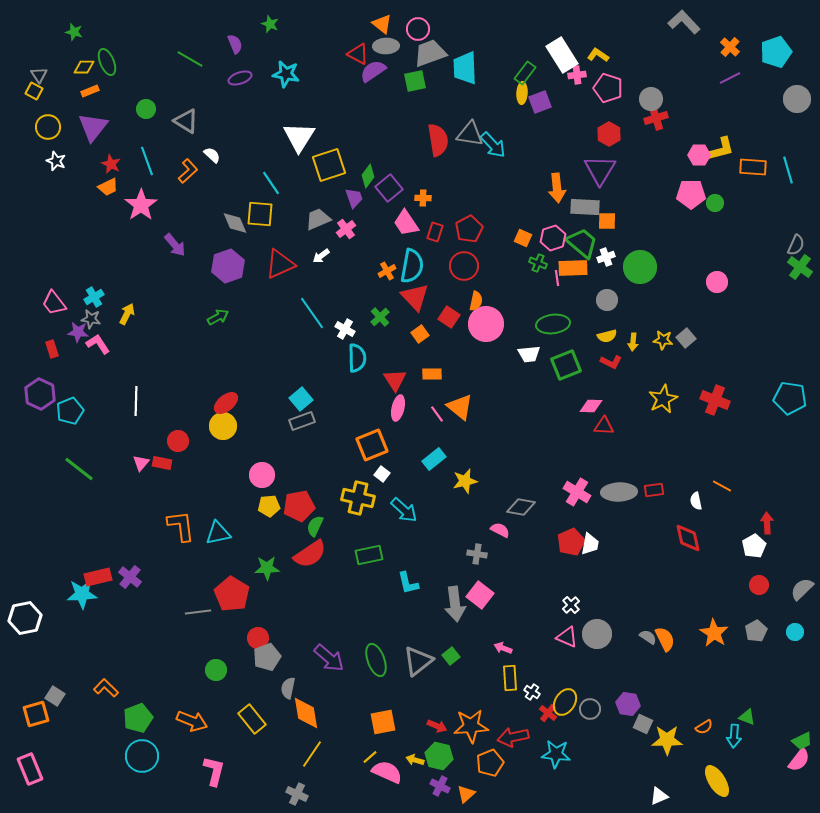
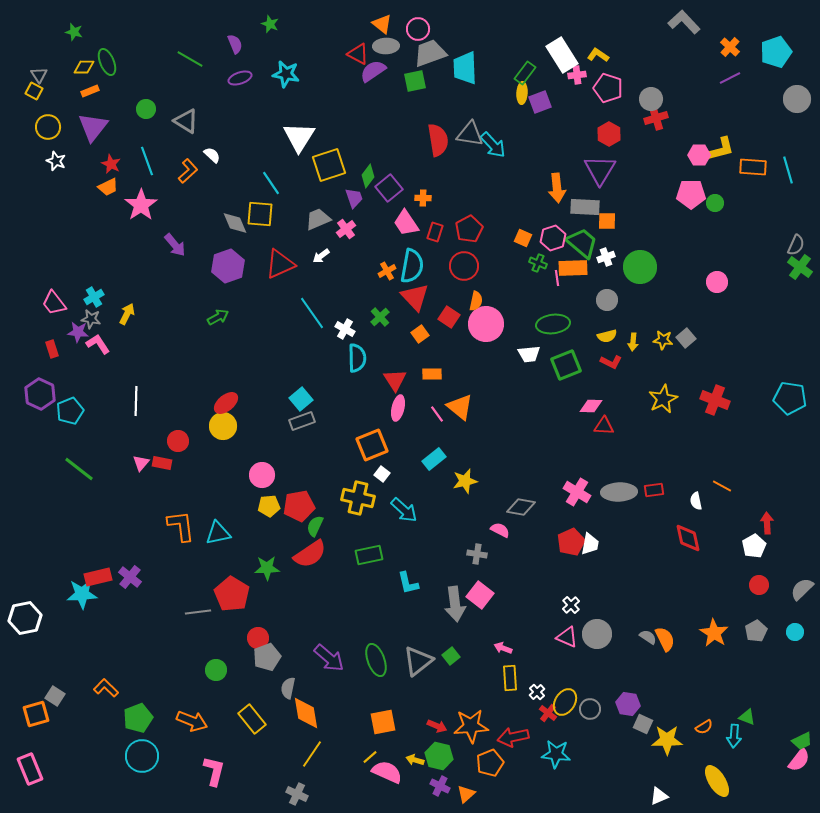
white cross at (532, 692): moved 5 px right; rotated 14 degrees clockwise
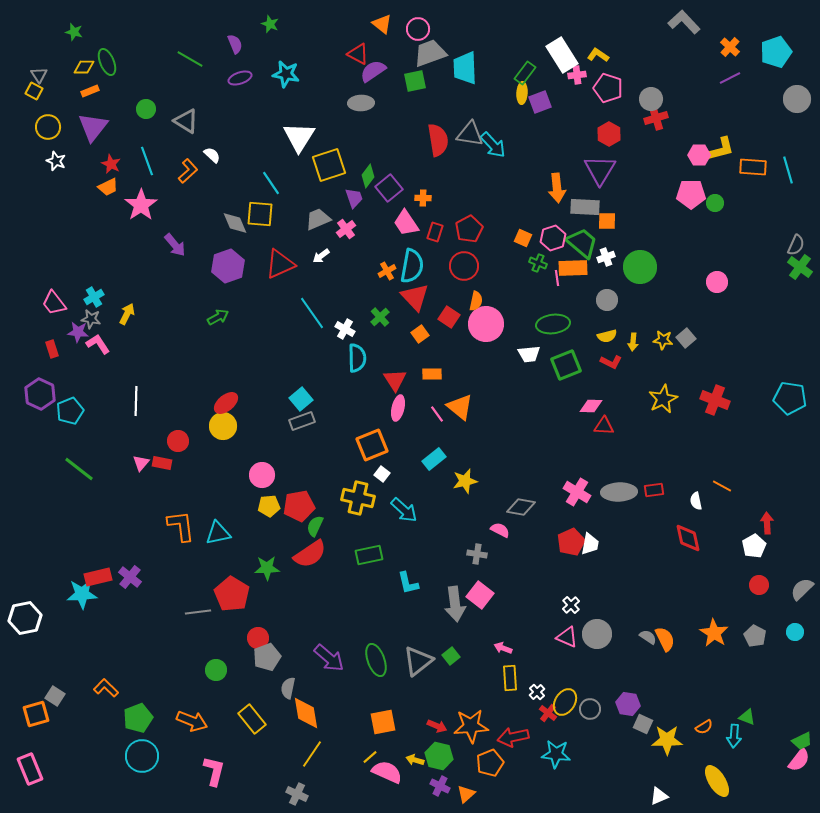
gray ellipse at (386, 46): moved 25 px left, 57 px down
gray pentagon at (756, 631): moved 1 px left, 5 px down; rotated 15 degrees counterclockwise
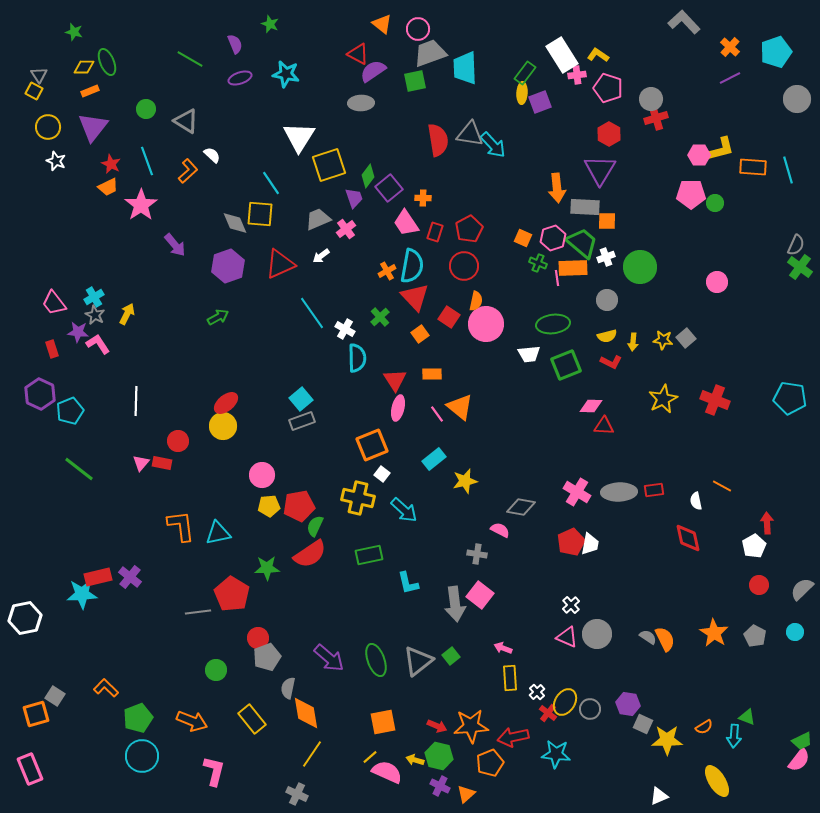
gray star at (91, 319): moved 4 px right, 4 px up; rotated 18 degrees clockwise
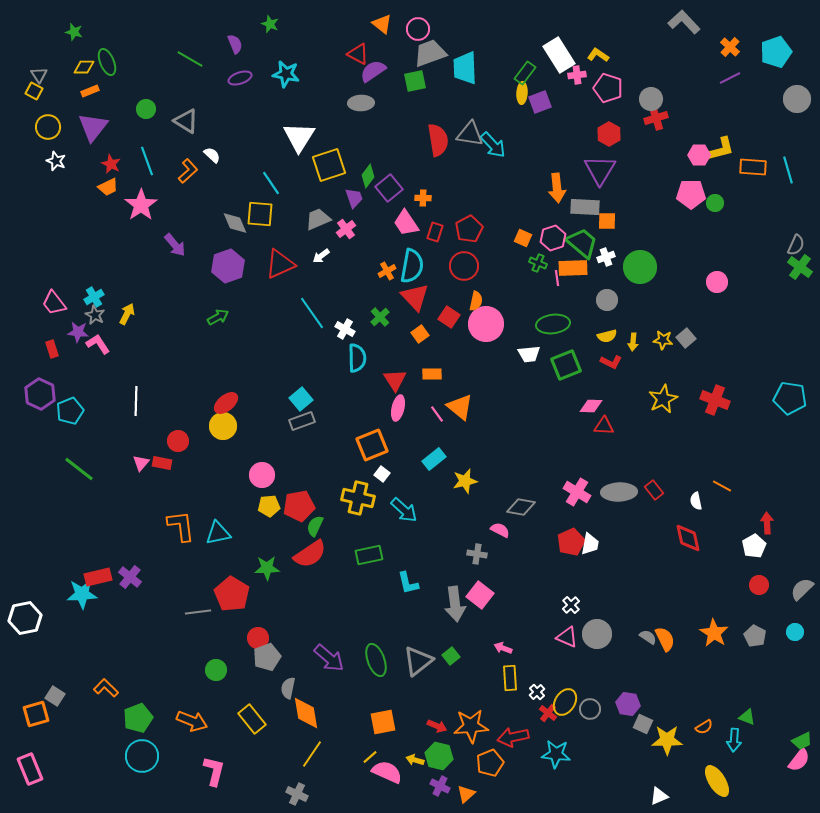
white rectangle at (562, 55): moved 3 px left
red rectangle at (654, 490): rotated 60 degrees clockwise
cyan arrow at (734, 736): moved 4 px down
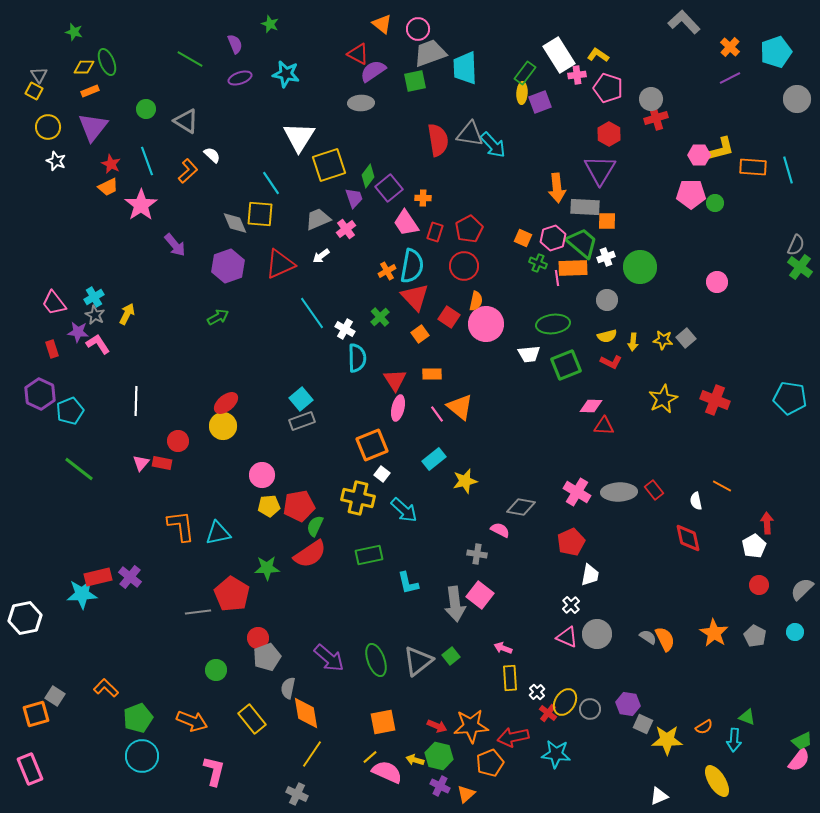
white trapezoid at (590, 544): moved 31 px down
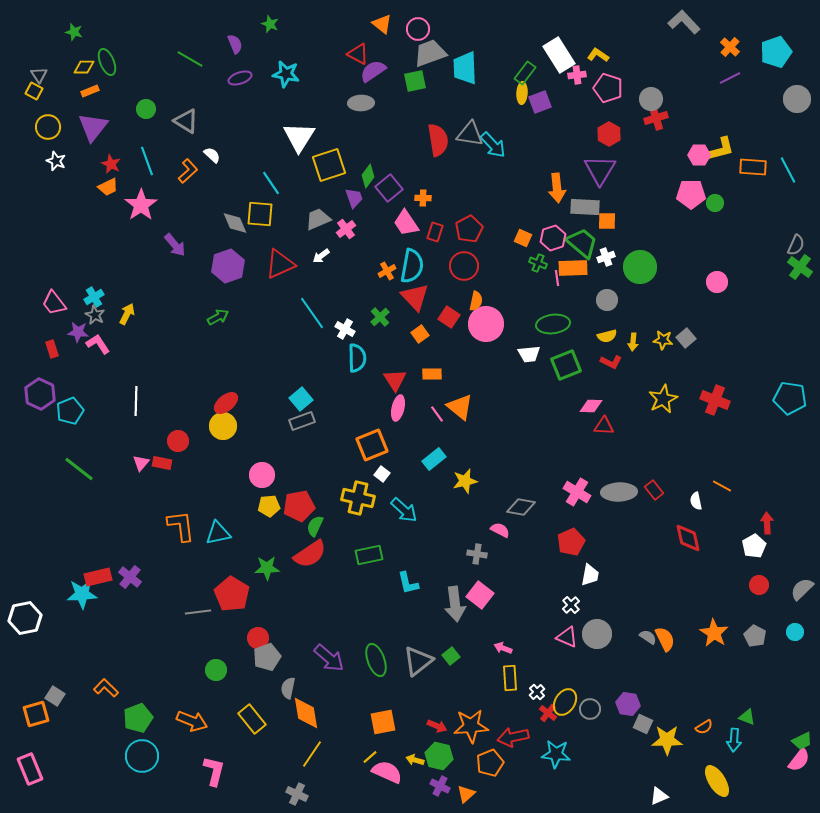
cyan line at (788, 170): rotated 12 degrees counterclockwise
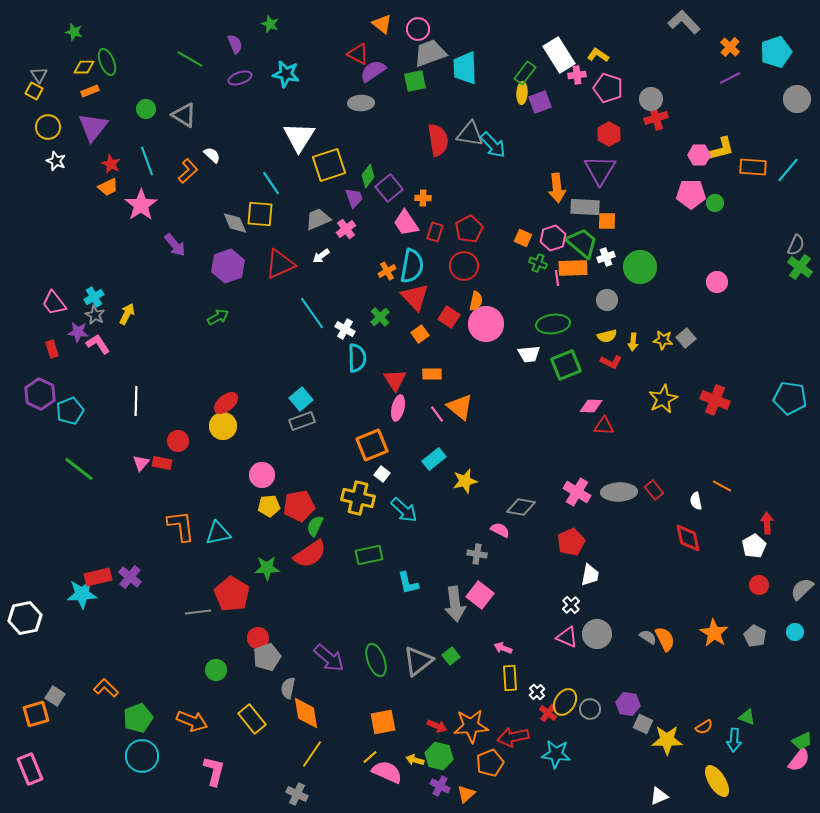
gray triangle at (186, 121): moved 2 px left, 6 px up
cyan line at (788, 170): rotated 68 degrees clockwise
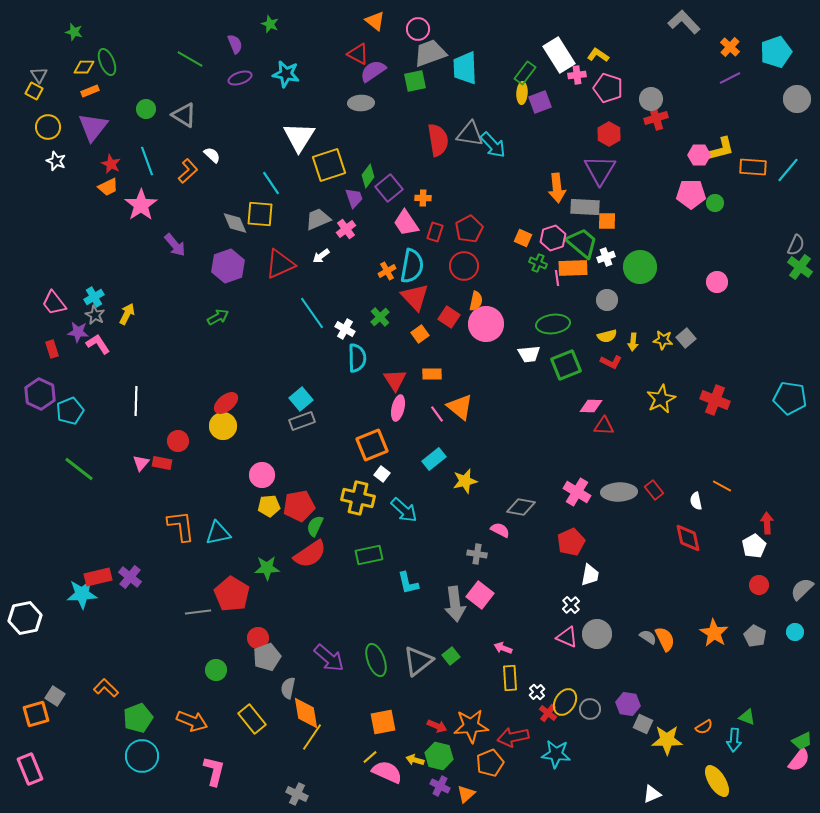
orange triangle at (382, 24): moved 7 px left, 3 px up
yellow star at (663, 399): moved 2 px left
yellow line at (312, 754): moved 17 px up
white triangle at (659, 796): moved 7 px left, 2 px up
